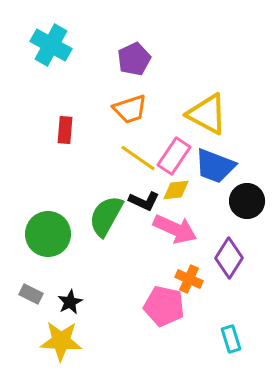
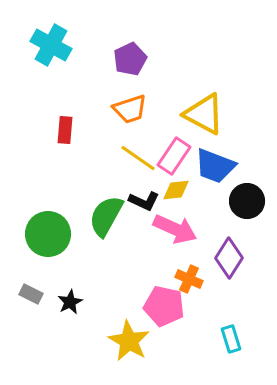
purple pentagon: moved 4 px left
yellow triangle: moved 3 px left
yellow star: moved 68 px right; rotated 27 degrees clockwise
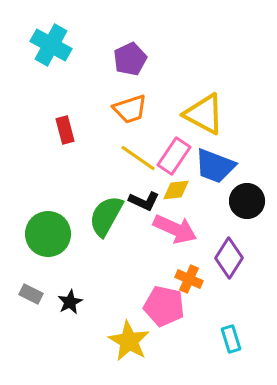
red rectangle: rotated 20 degrees counterclockwise
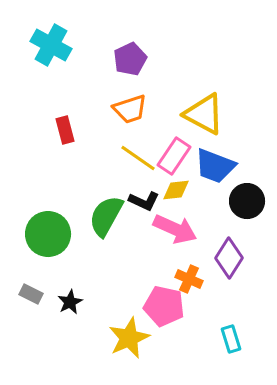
yellow star: moved 3 px up; rotated 18 degrees clockwise
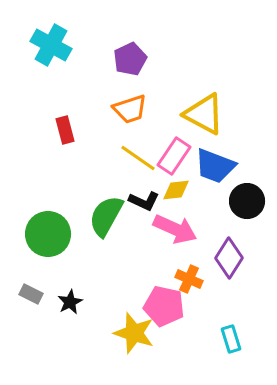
yellow star: moved 5 px right, 5 px up; rotated 30 degrees counterclockwise
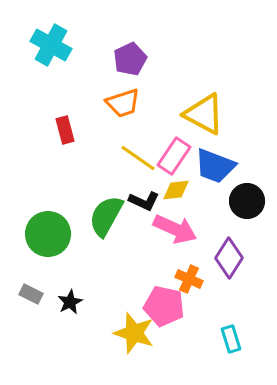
orange trapezoid: moved 7 px left, 6 px up
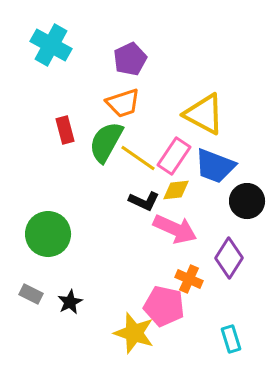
green semicircle: moved 74 px up
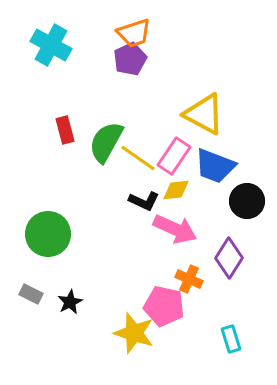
orange trapezoid: moved 11 px right, 70 px up
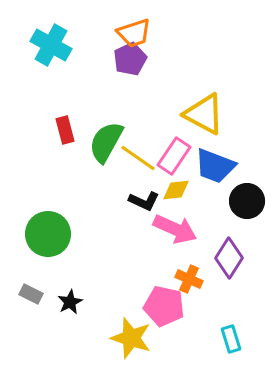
yellow star: moved 3 px left, 5 px down
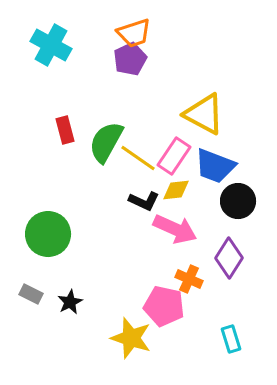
black circle: moved 9 px left
